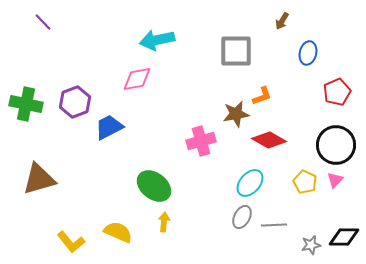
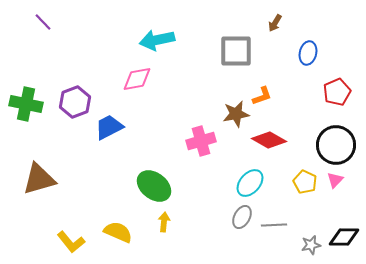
brown arrow: moved 7 px left, 2 px down
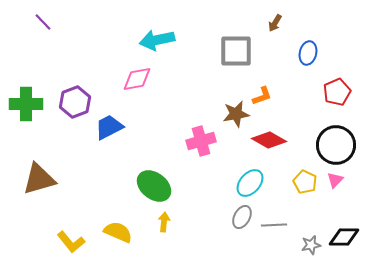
green cross: rotated 12 degrees counterclockwise
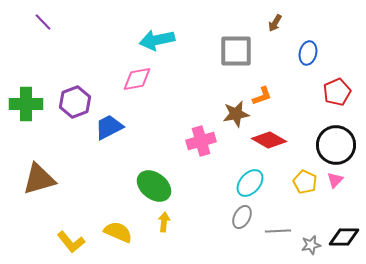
gray line: moved 4 px right, 6 px down
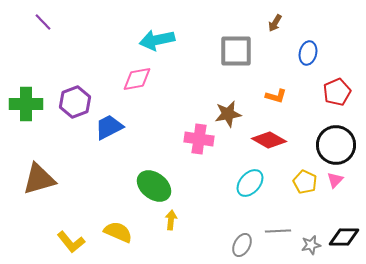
orange L-shape: moved 14 px right; rotated 35 degrees clockwise
brown star: moved 8 px left
pink cross: moved 2 px left, 2 px up; rotated 24 degrees clockwise
gray ellipse: moved 28 px down
yellow arrow: moved 7 px right, 2 px up
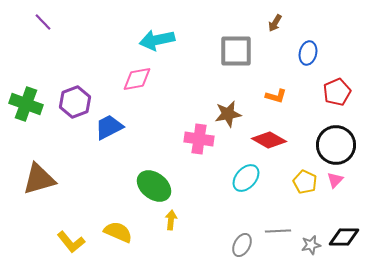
green cross: rotated 20 degrees clockwise
cyan ellipse: moved 4 px left, 5 px up
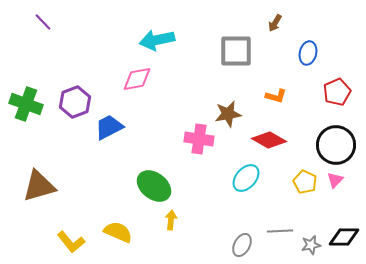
brown triangle: moved 7 px down
gray line: moved 2 px right
